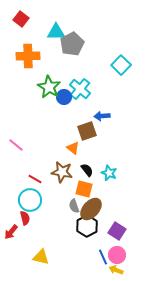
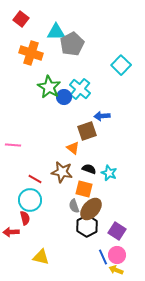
orange cross: moved 3 px right, 3 px up; rotated 20 degrees clockwise
pink line: moved 3 px left; rotated 35 degrees counterclockwise
black semicircle: moved 2 px right, 1 px up; rotated 32 degrees counterclockwise
red arrow: rotated 49 degrees clockwise
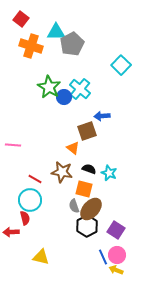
orange cross: moved 7 px up
purple square: moved 1 px left, 1 px up
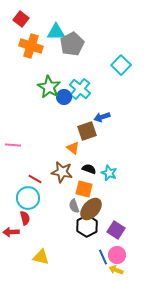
blue arrow: moved 1 px down; rotated 14 degrees counterclockwise
cyan circle: moved 2 px left, 2 px up
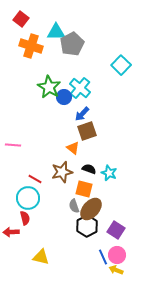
cyan cross: moved 1 px up
blue arrow: moved 20 px left, 3 px up; rotated 28 degrees counterclockwise
brown star: rotated 25 degrees counterclockwise
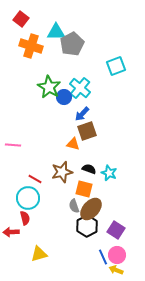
cyan square: moved 5 px left, 1 px down; rotated 24 degrees clockwise
orange triangle: moved 4 px up; rotated 24 degrees counterclockwise
yellow triangle: moved 2 px left, 3 px up; rotated 30 degrees counterclockwise
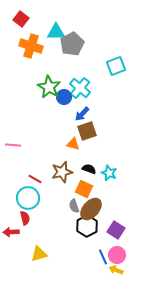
orange square: rotated 12 degrees clockwise
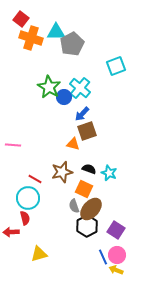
orange cross: moved 8 px up
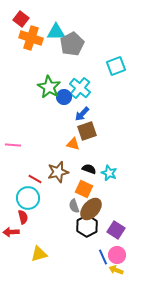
brown star: moved 4 px left
red semicircle: moved 2 px left, 1 px up
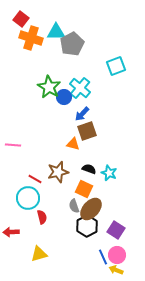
red semicircle: moved 19 px right
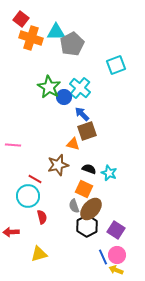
cyan square: moved 1 px up
blue arrow: rotated 91 degrees clockwise
brown star: moved 7 px up
cyan circle: moved 2 px up
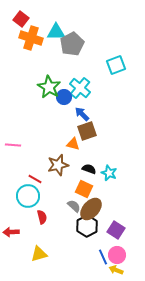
gray semicircle: rotated 152 degrees clockwise
